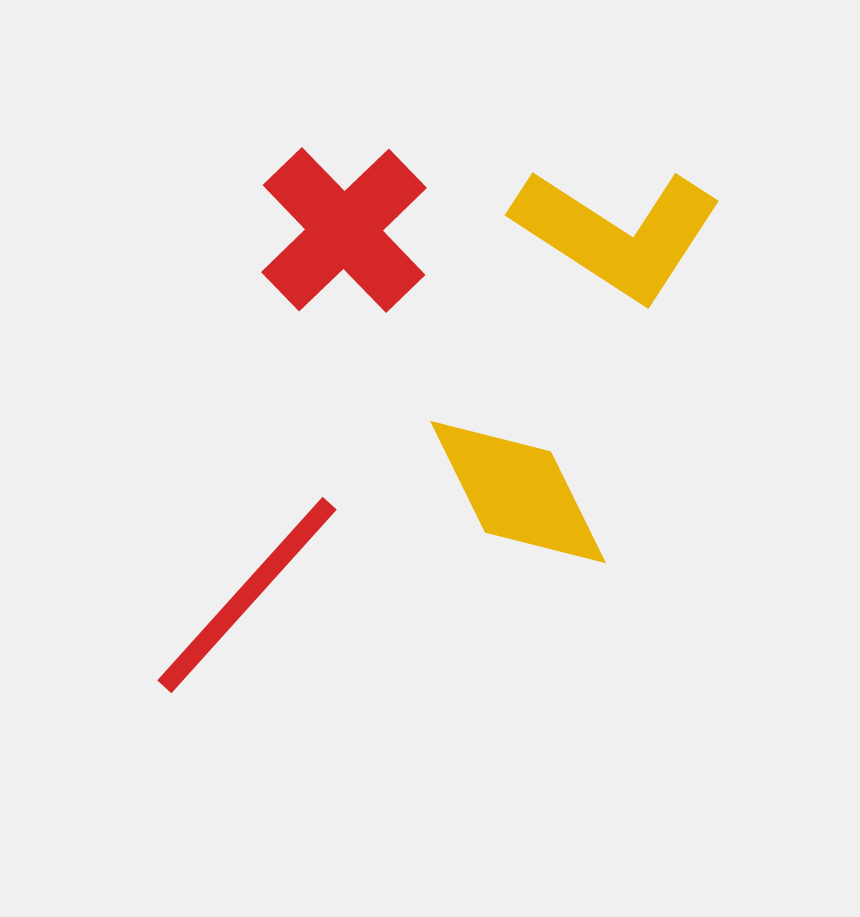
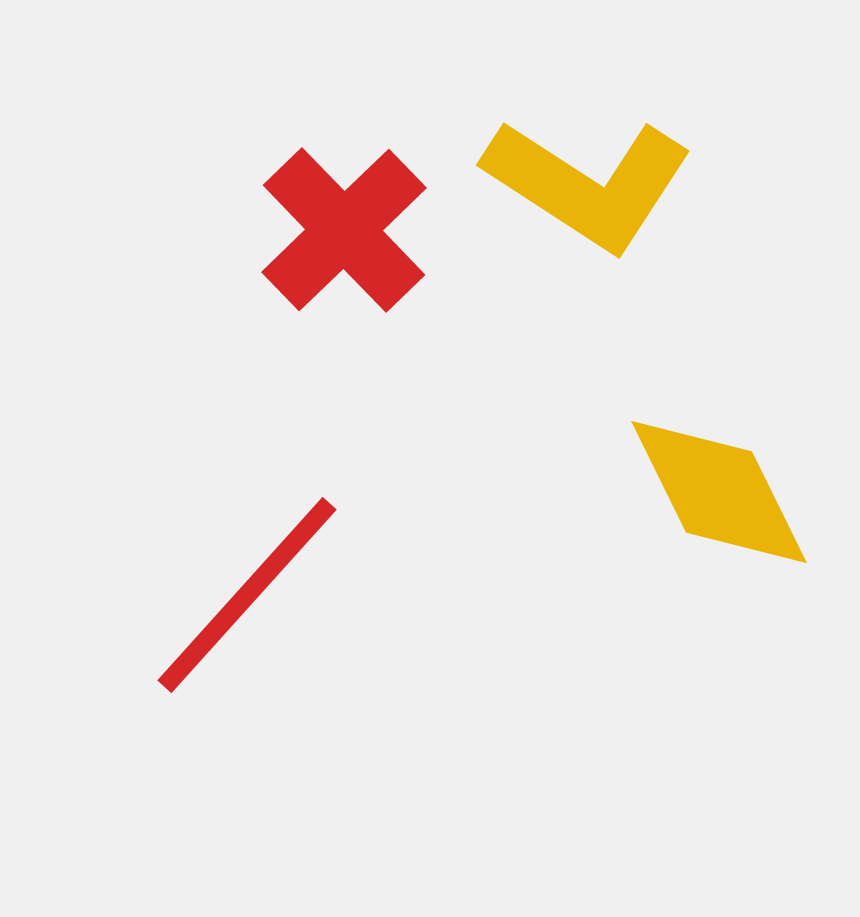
yellow L-shape: moved 29 px left, 50 px up
yellow diamond: moved 201 px right
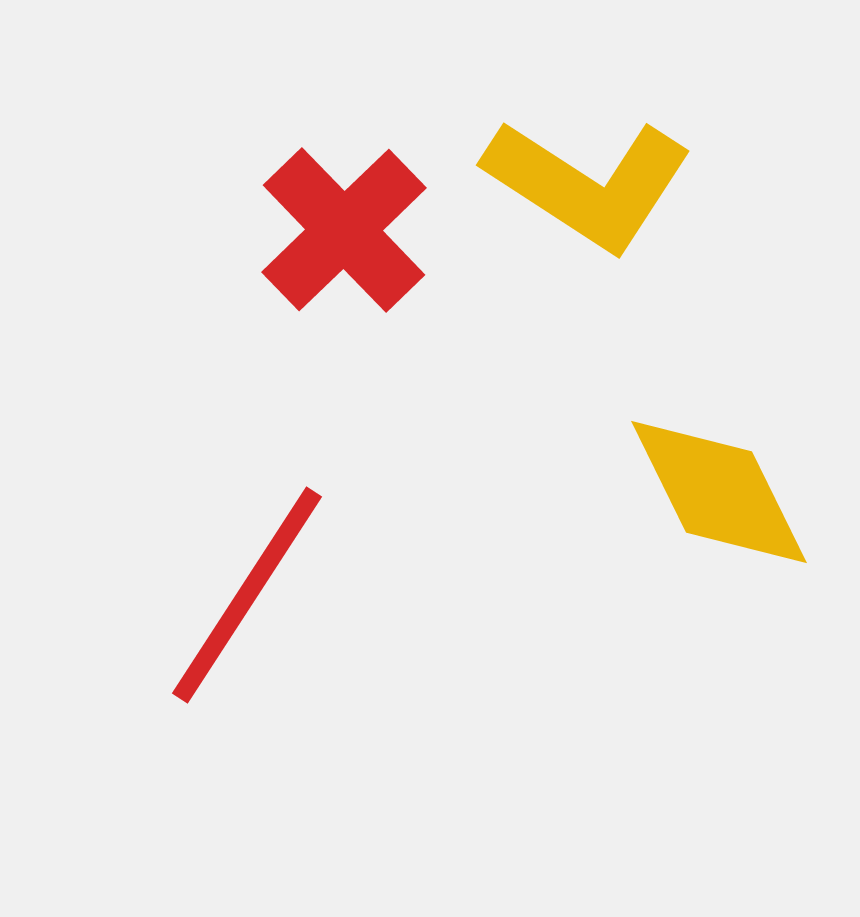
red line: rotated 9 degrees counterclockwise
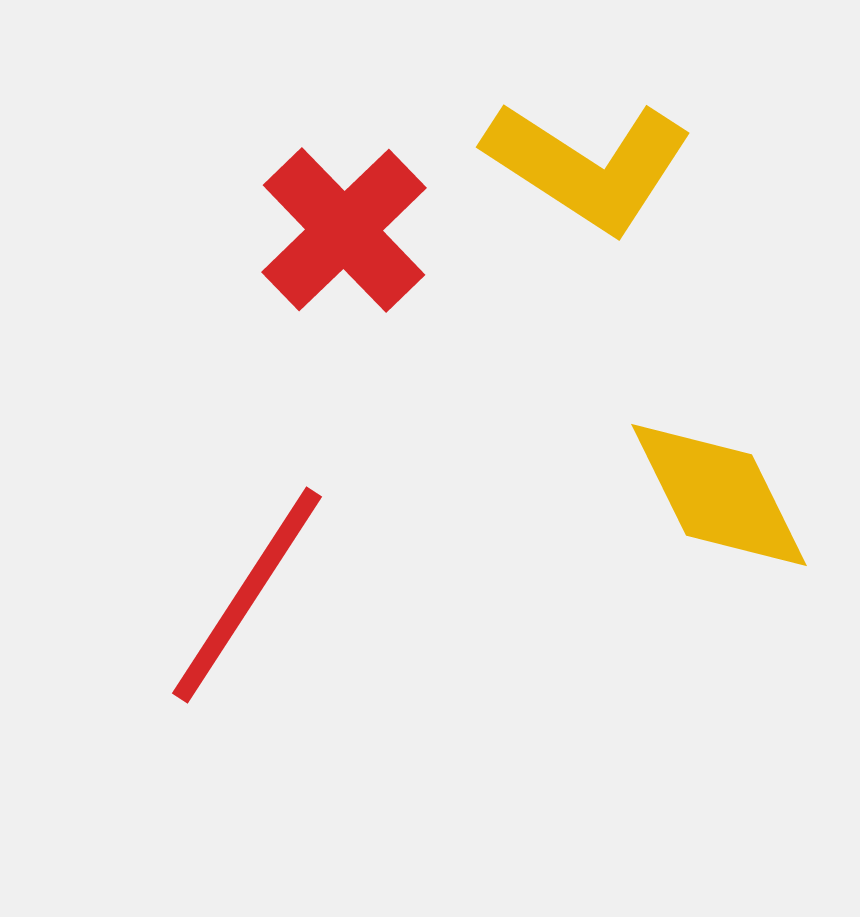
yellow L-shape: moved 18 px up
yellow diamond: moved 3 px down
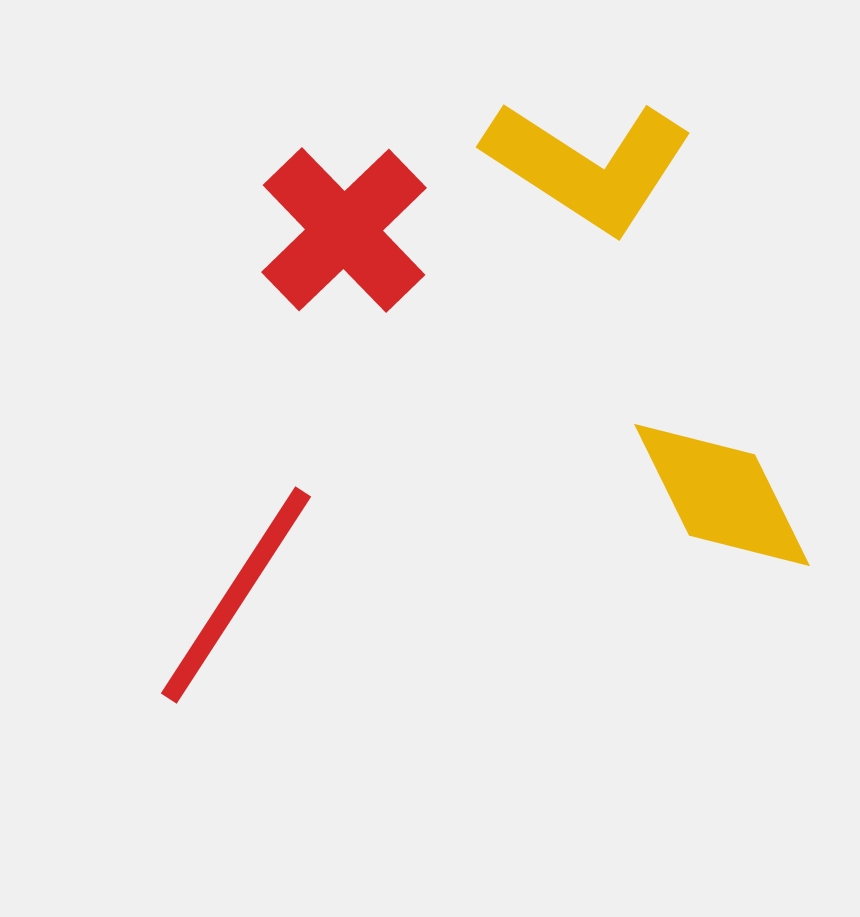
yellow diamond: moved 3 px right
red line: moved 11 px left
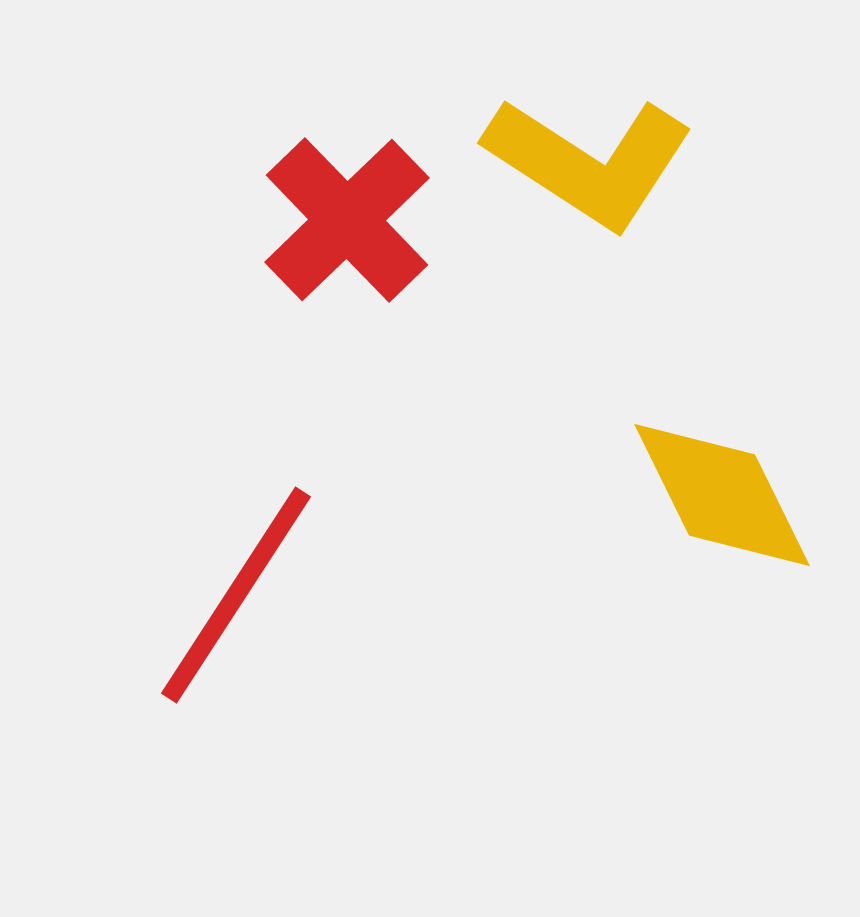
yellow L-shape: moved 1 px right, 4 px up
red cross: moved 3 px right, 10 px up
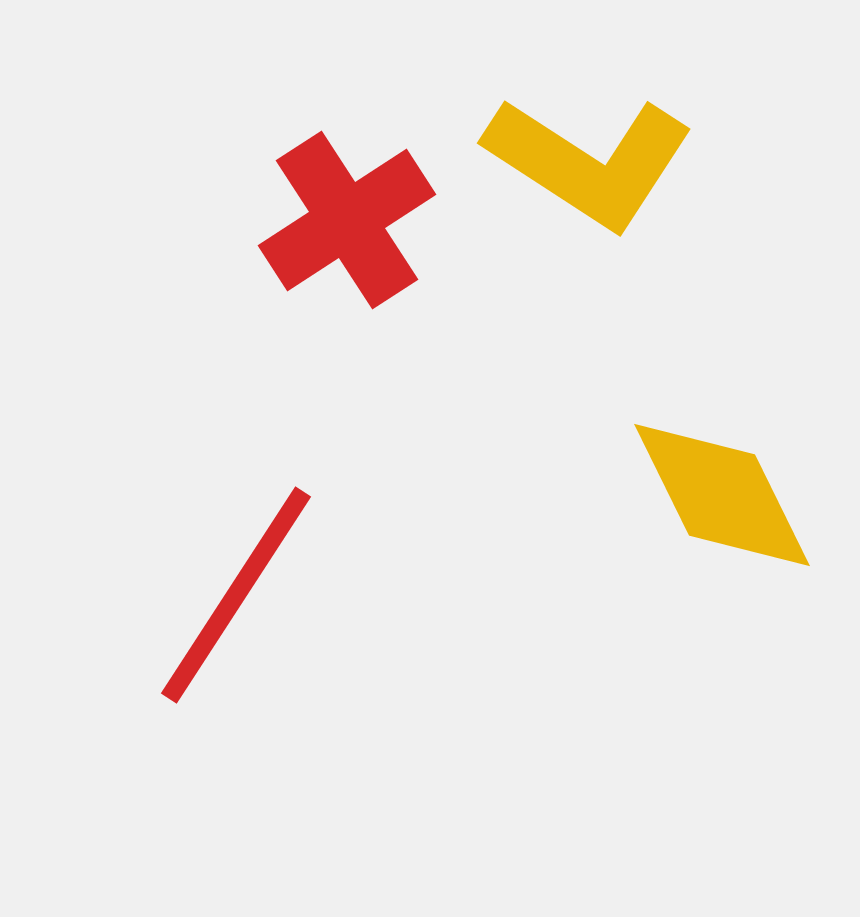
red cross: rotated 11 degrees clockwise
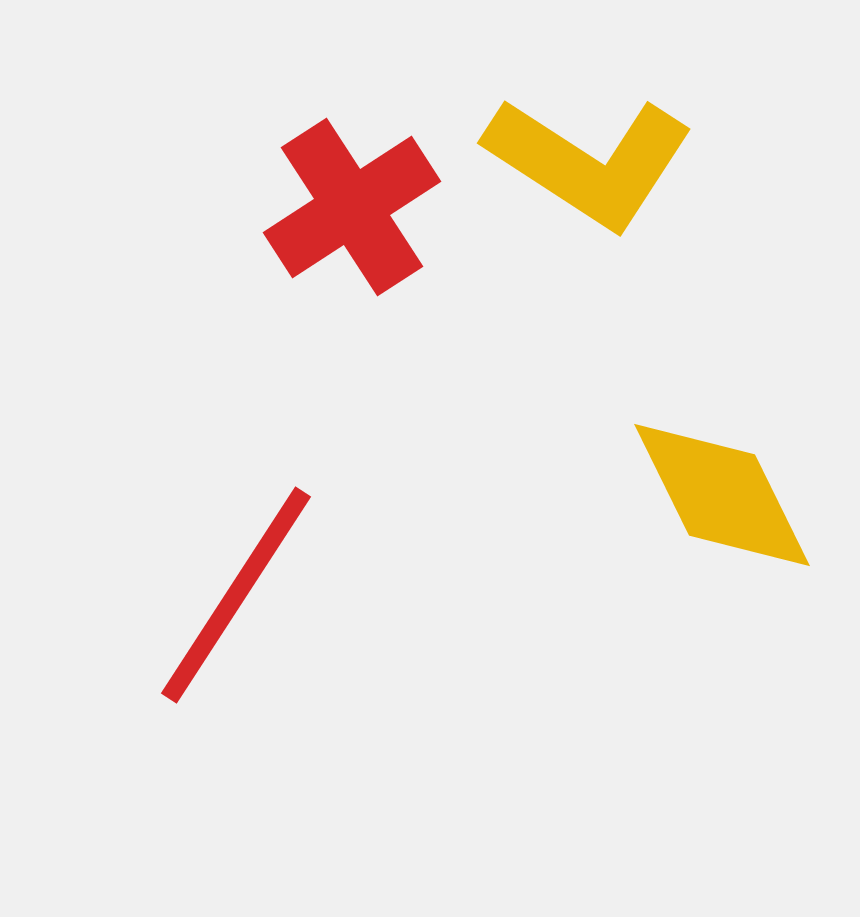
red cross: moved 5 px right, 13 px up
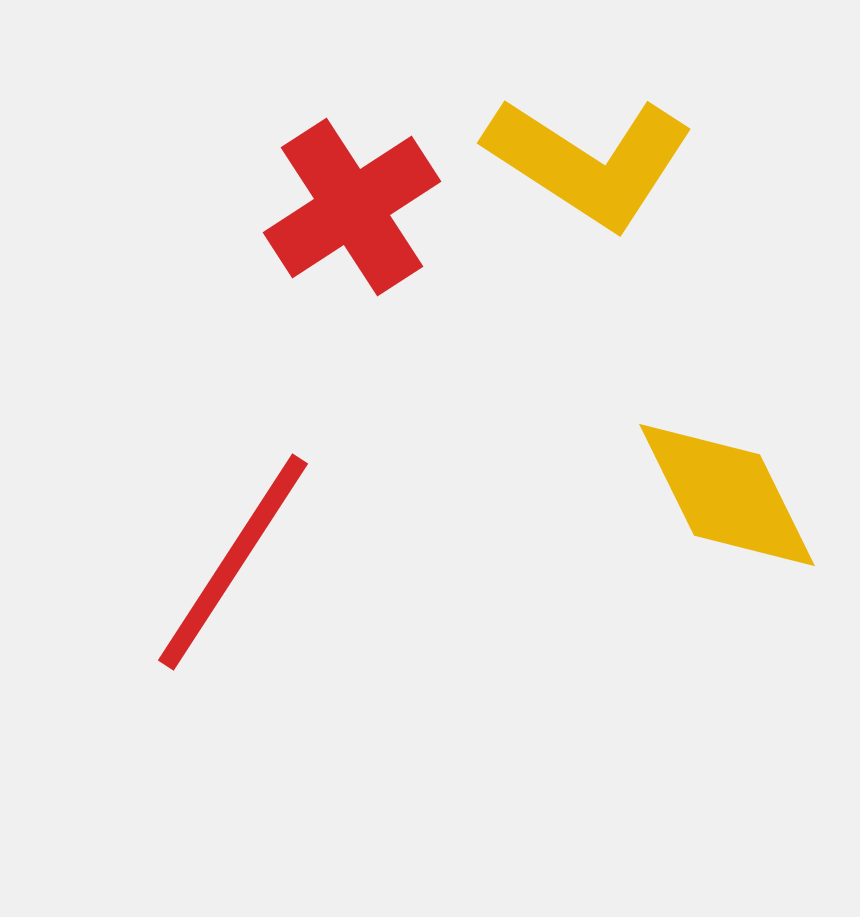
yellow diamond: moved 5 px right
red line: moved 3 px left, 33 px up
